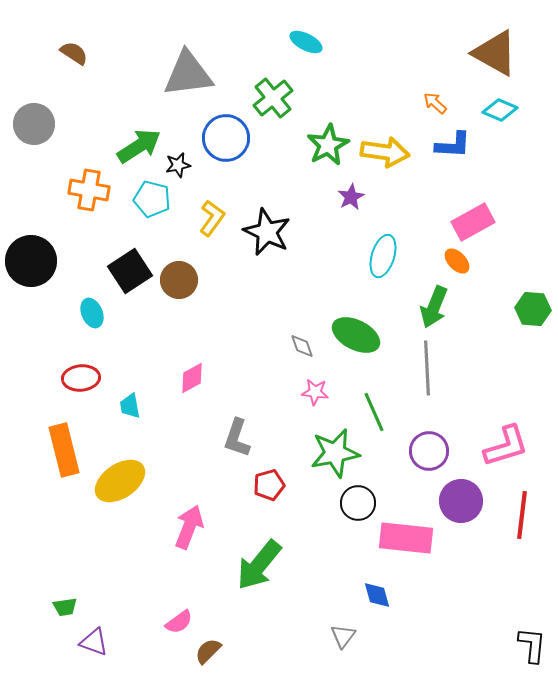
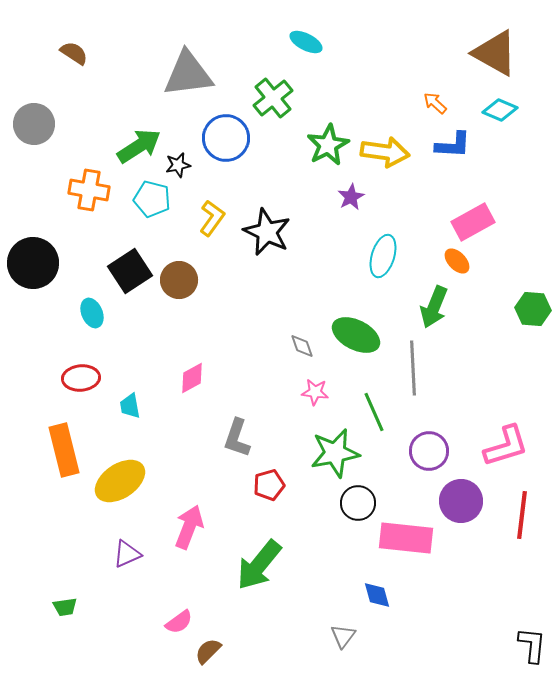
black circle at (31, 261): moved 2 px right, 2 px down
gray line at (427, 368): moved 14 px left
purple triangle at (94, 642): moved 33 px right, 88 px up; rotated 44 degrees counterclockwise
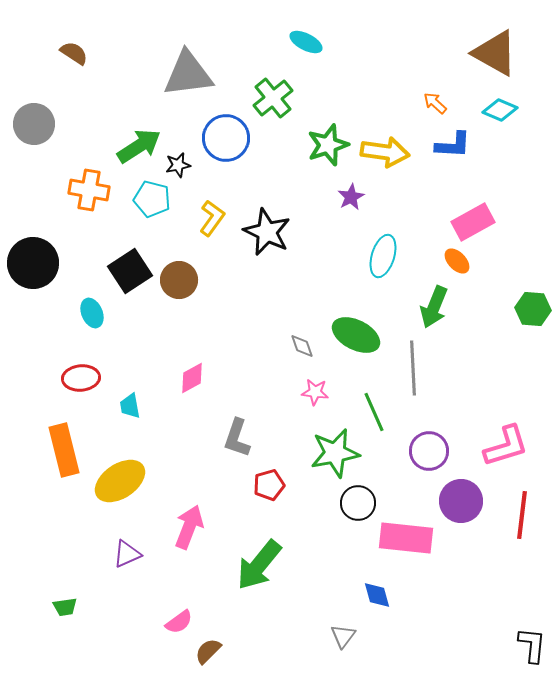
green star at (328, 145): rotated 9 degrees clockwise
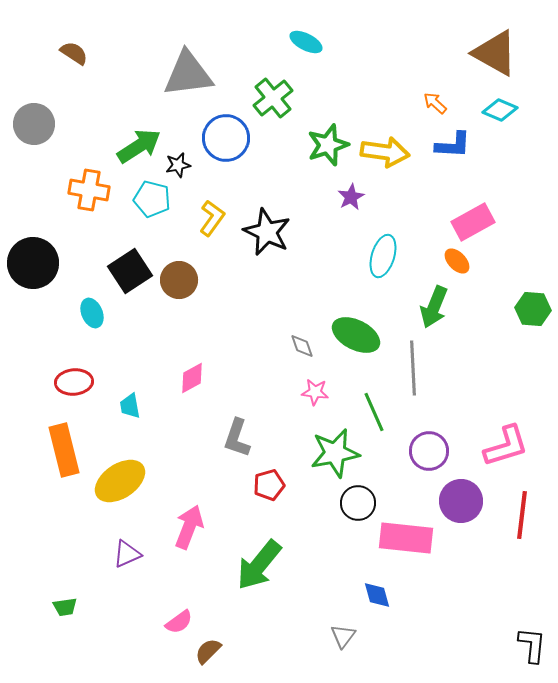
red ellipse at (81, 378): moved 7 px left, 4 px down
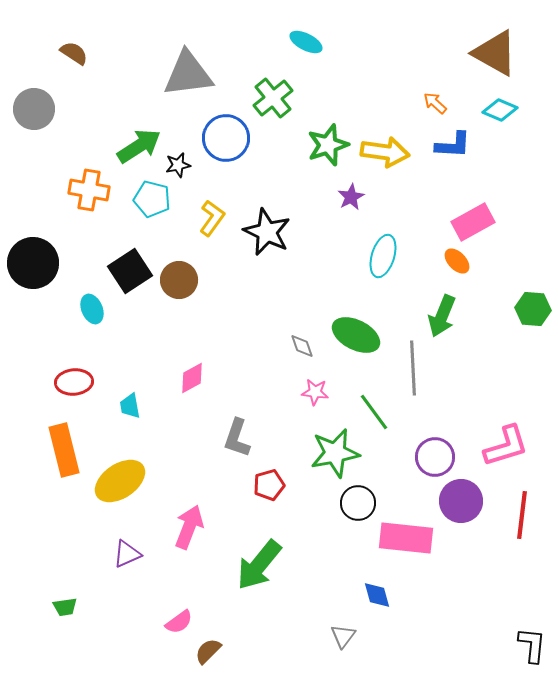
gray circle at (34, 124): moved 15 px up
green arrow at (434, 307): moved 8 px right, 9 px down
cyan ellipse at (92, 313): moved 4 px up
green line at (374, 412): rotated 12 degrees counterclockwise
purple circle at (429, 451): moved 6 px right, 6 px down
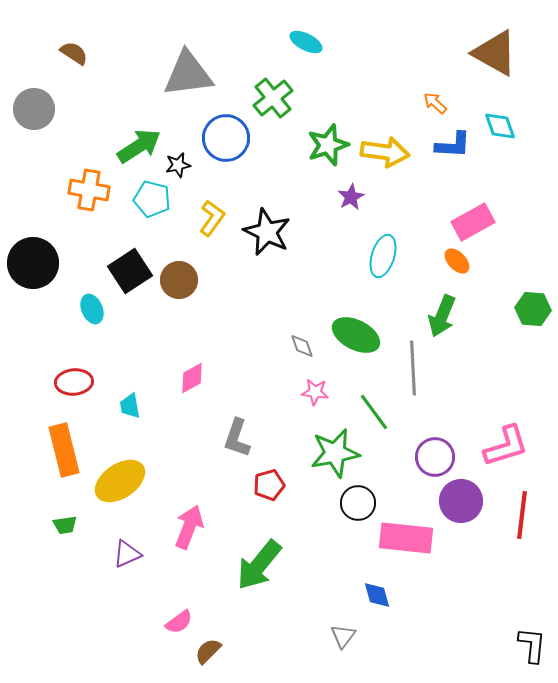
cyan diamond at (500, 110): moved 16 px down; rotated 48 degrees clockwise
green trapezoid at (65, 607): moved 82 px up
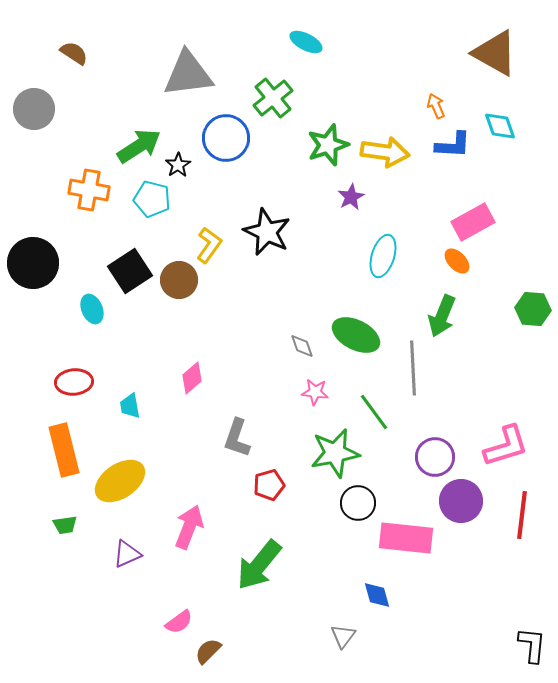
orange arrow at (435, 103): moved 1 px right, 3 px down; rotated 25 degrees clockwise
black star at (178, 165): rotated 20 degrees counterclockwise
yellow L-shape at (212, 218): moved 3 px left, 27 px down
pink diamond at (192, 378): rotated 12 degrees counterclockwise
